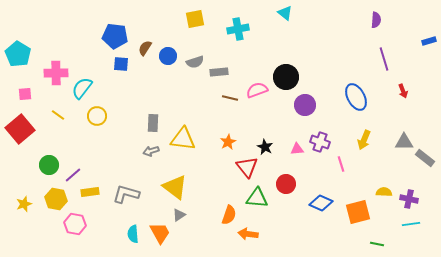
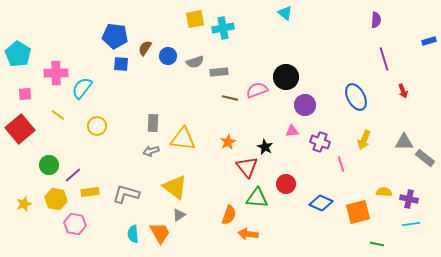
cyan cross at (238, 29): moved 15 px left, 1 px up
yellow circle at (97, 116): moved 10 px down
pink triangle at (297, 149): moved 5 px left, 18 px up
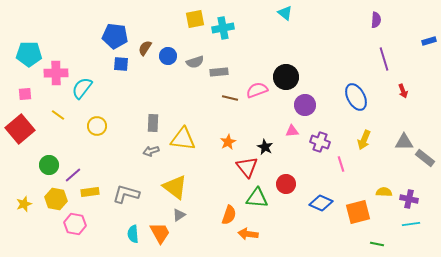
cyan pentagon at (18, 54): moved 11 px right; rotated 30 degrees counterclockwise
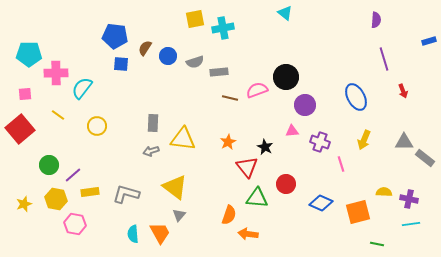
gray triangle at (179, 215): rotated 16 degrees counterclockwise
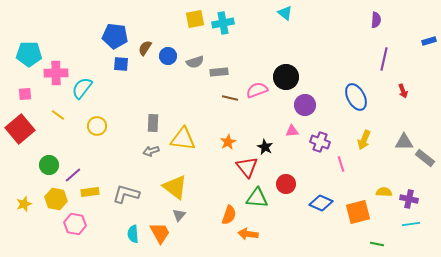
cyan cross at (223, 28): moved 5 px up
purple line at (384, 59): rotated 30 degrees clockwise
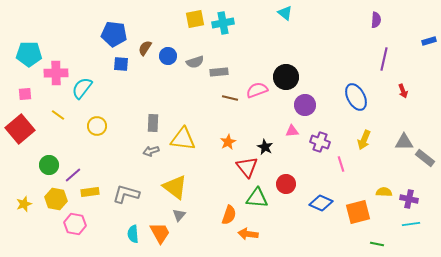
blue pentagon at (115, 36): moved 1 px left, 2 px up
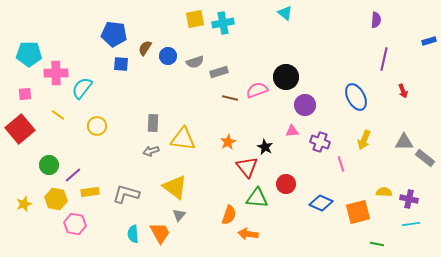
gray rectangle at (219, 72): rotated 12 degrees counterclockwise
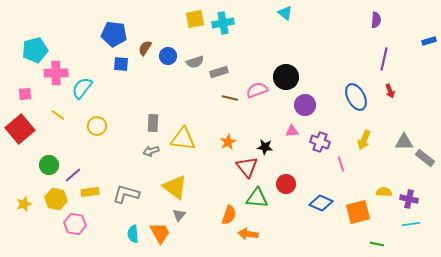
cyan pentagon at (29, 54): moved 6 px right, 4 px up; rotated 15 degrees counterclockwise
red arrow at (403, 91): moved 13 px left
black star at (265, 147): rotated 21 degrees counterclockwise
